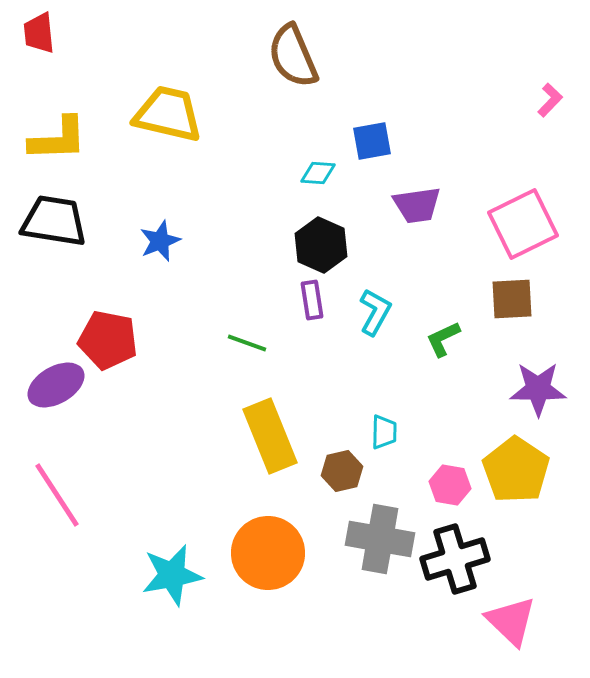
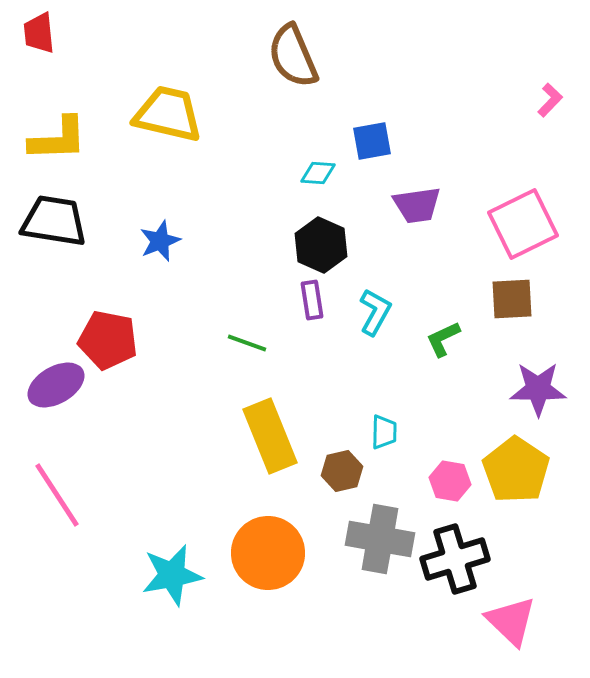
pink hexagon: moved 4 px up
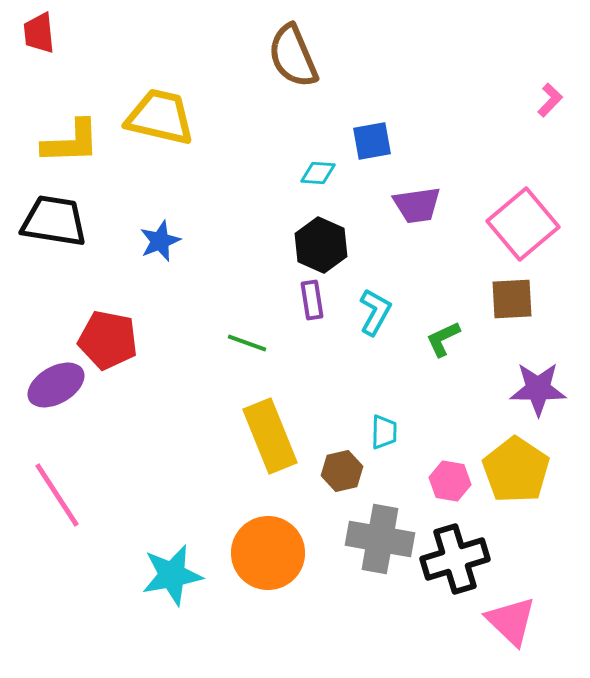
yellow trapezoid: moved 8 px left, 3 px down
yellow L-shape: moved 13 px right, 3 px down
pink square: rotated 14 degrees counterclockwise
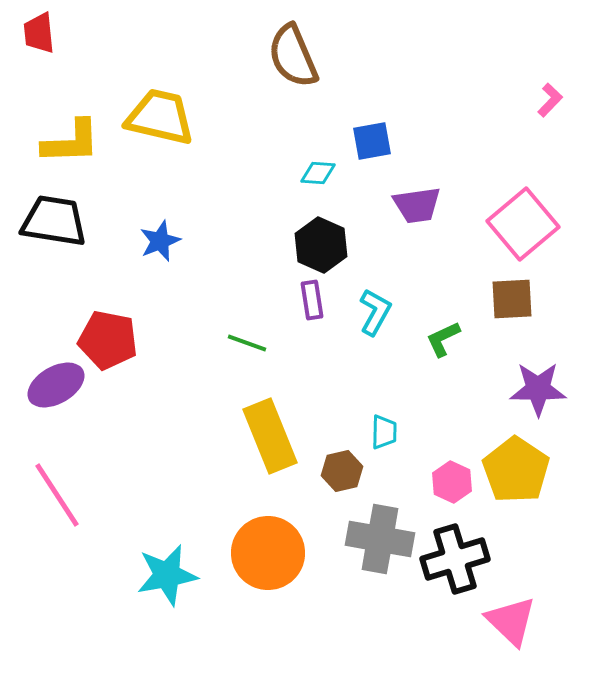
pink hexagon: moved 2 px right, 1 px down; rotated 15 degrees clockwise
cyan star: moved 5 px left
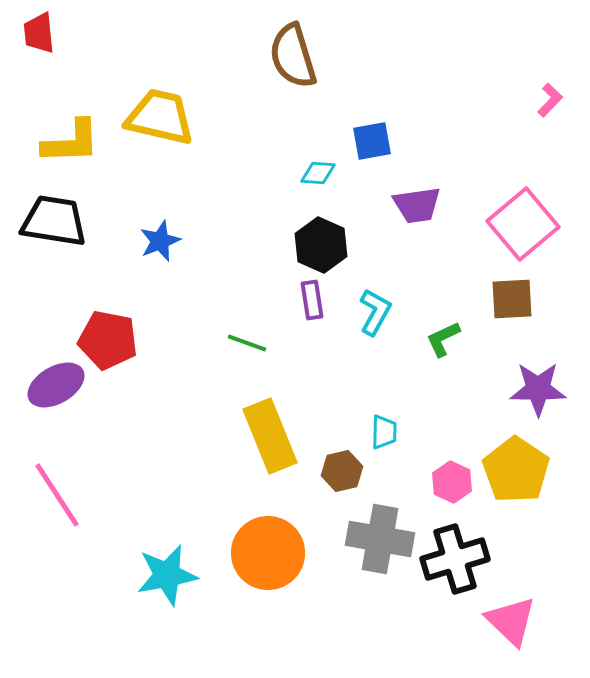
brown semicircle: rotated 6 degrees clockwise
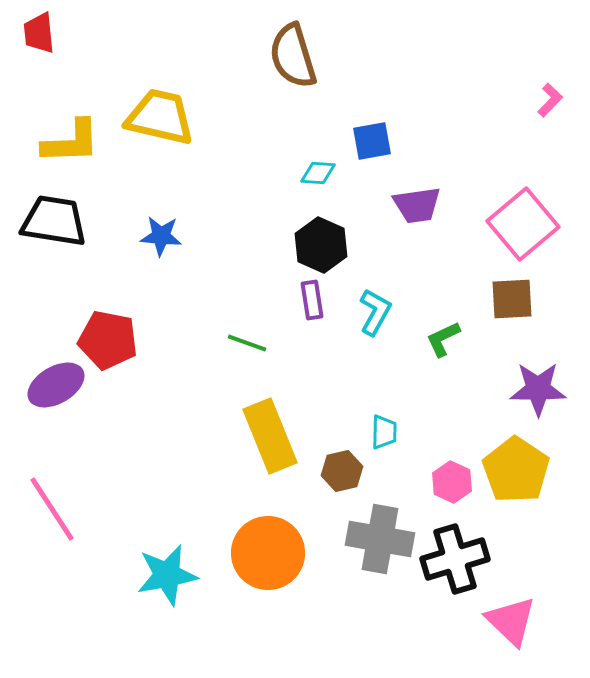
blue star: moved 1 px right, 5 px up; rotated 27 degrees clockwise
pink line: moved 5 px left, 14 px down
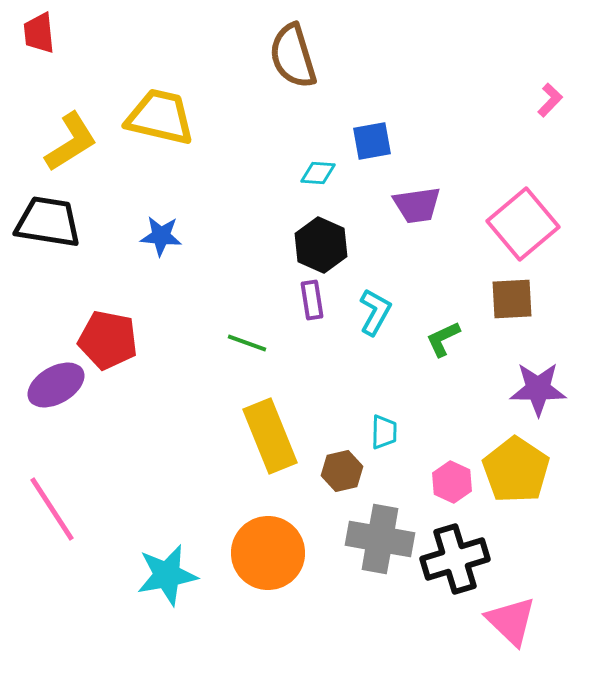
yellow L-shape: rotated 30 degrees counterclockwise
black trapezoid: moved 6 px left, 1 px down
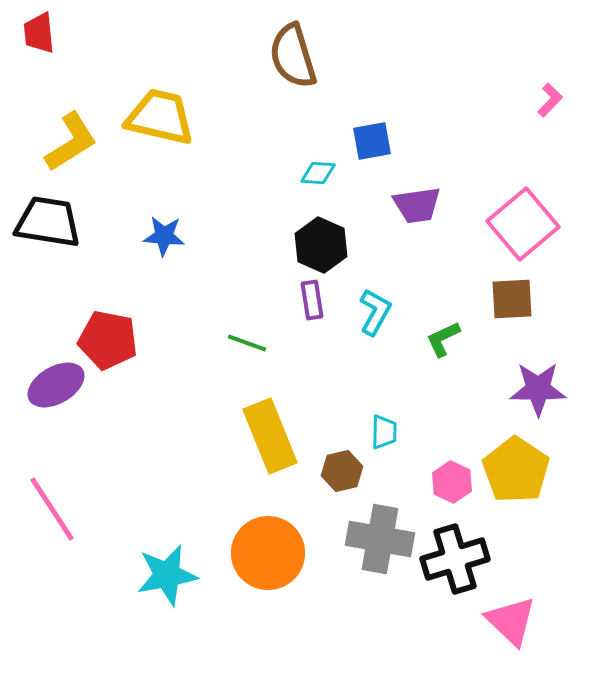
blue star: moved 3 px right
